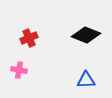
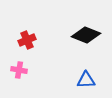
red cross: moved 2 px left, 2 px down
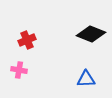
black diamond: moved 5 px right, 1 px up
blue triangle: moved 1 px up
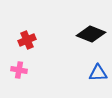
blue triangle: moved 12 px right, 6 px up
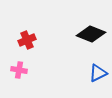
blue triangle: rotated 24 degrees counterclockwise
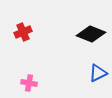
red cross: moved 4 px left, 8 px up
pink cross: moved 10 px right, 13 px down
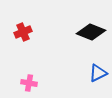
black diamond: moved 2 px up
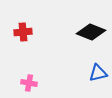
red cross: rotated 18 degrees clockwise
blue triangle: rotated 12 degrees clockwise
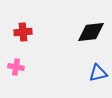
black diamond: rotated 28 degrees counterclockwise
pink cross: moved 13 px left, 16 px up
